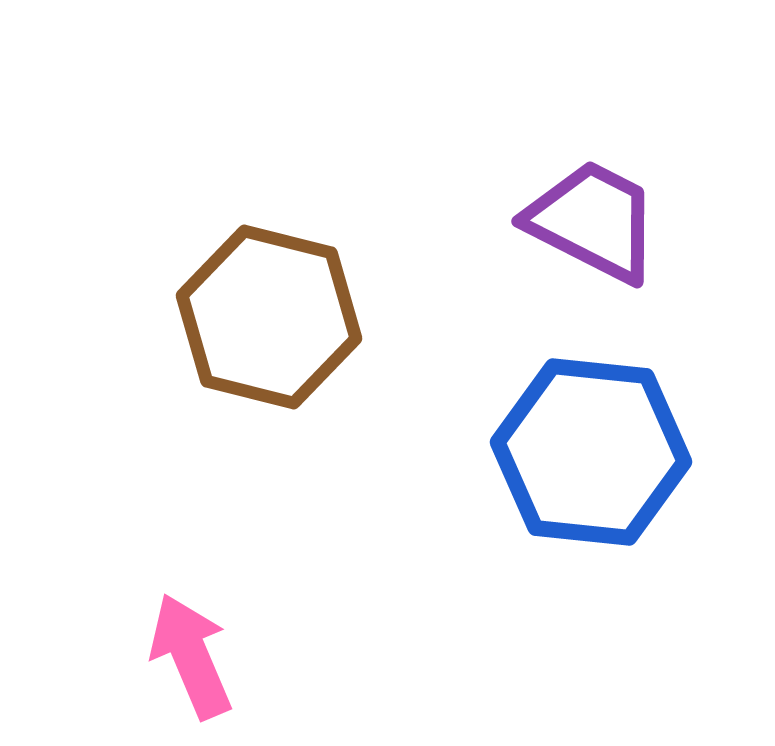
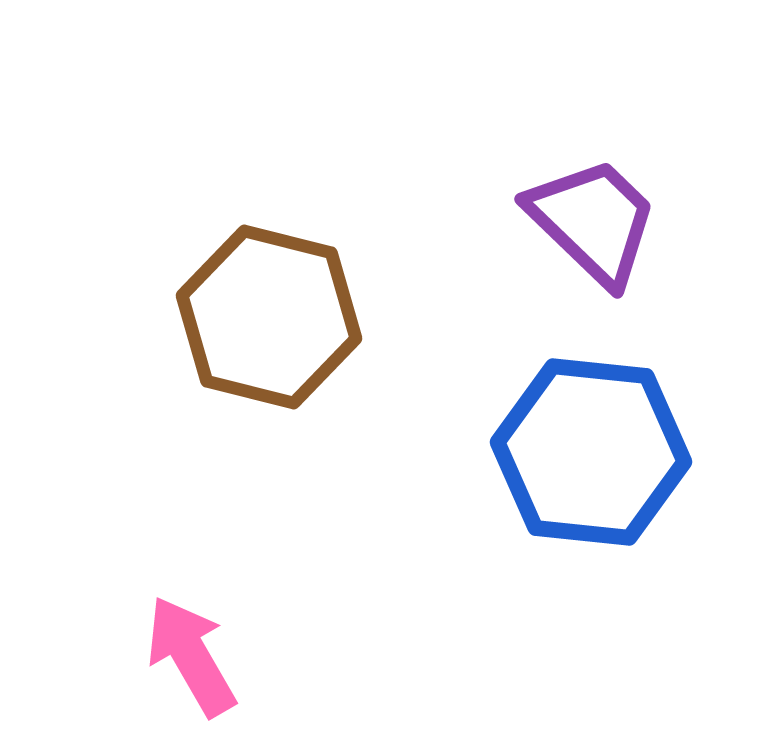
purple trapezoid: rotated 17 degrees clockwise
pink arrow: rotated 7 degrees counterclockwise
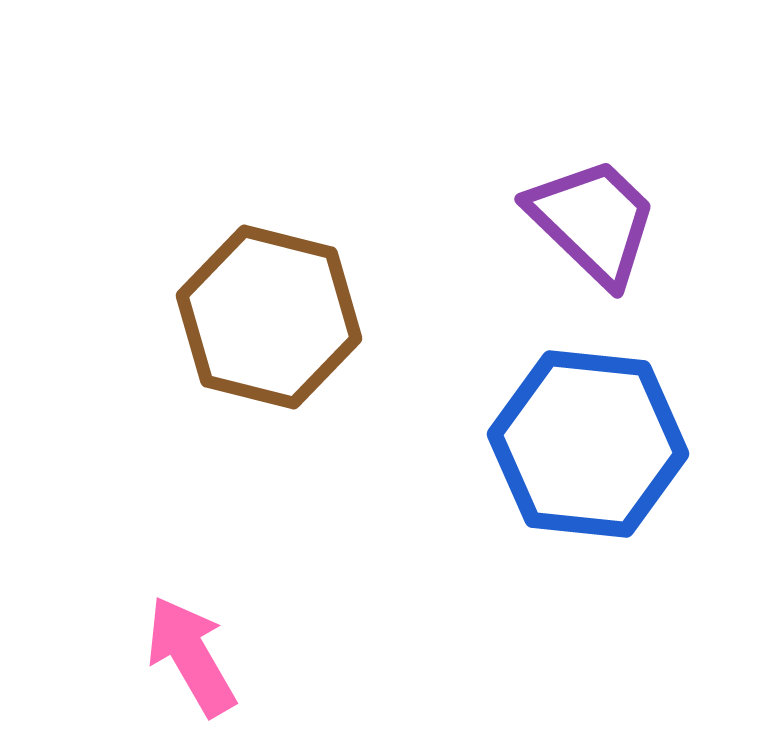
blue hexagon: moved 3 px left, 8 px up
